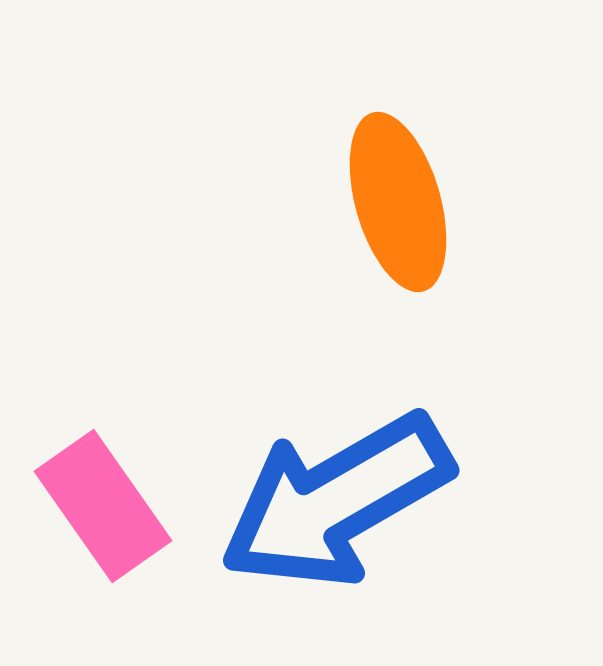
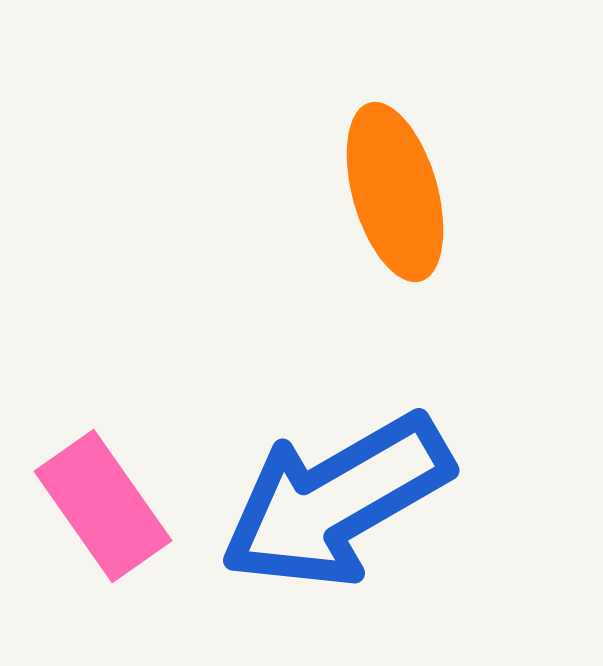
orange ellipse: moved 3 px left, 10 px up
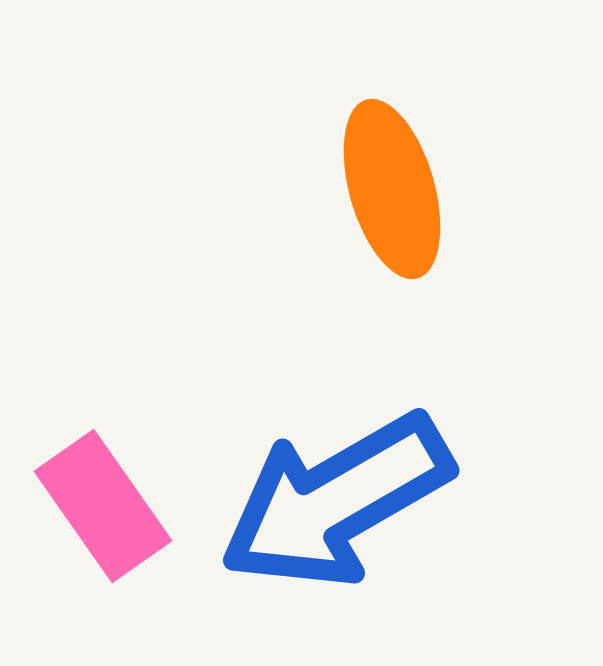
orange ellipse: moved 3 px left, 3 px up
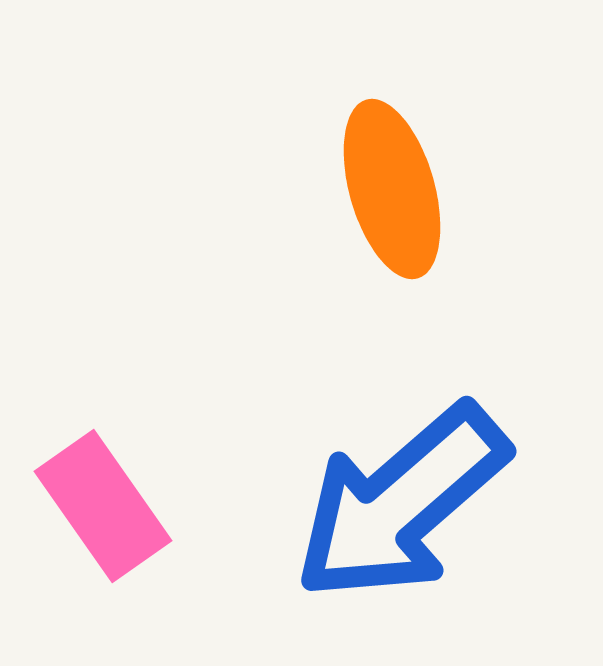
blue arrow: moved 65 px right, 2 px down; rotated 11 degrees counterclockwise
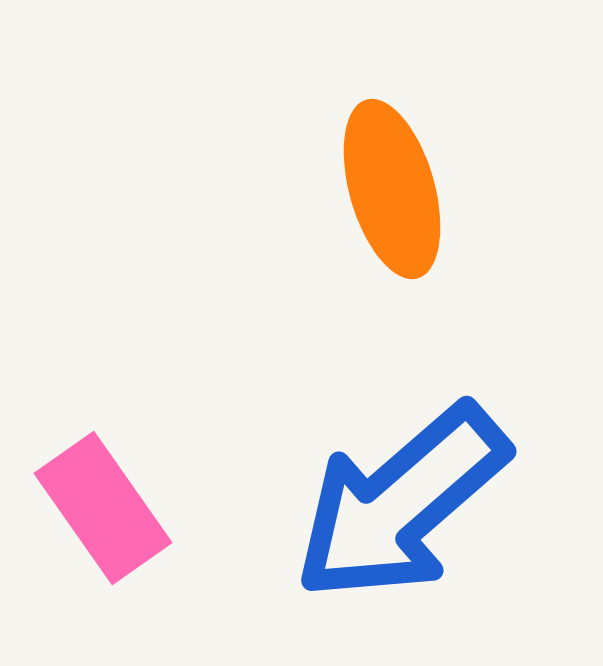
pink rectangle: moved 2 px down
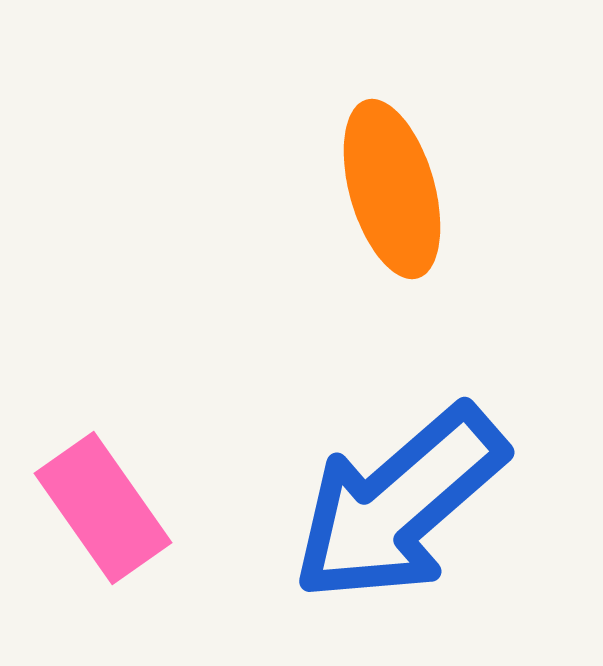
blue arrow: moved 2 px left, 1 px down
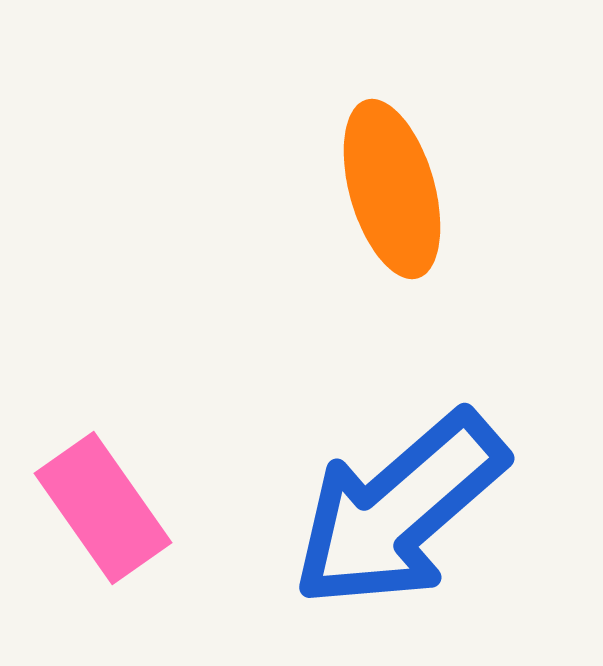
blue arrow: moved 6 px down
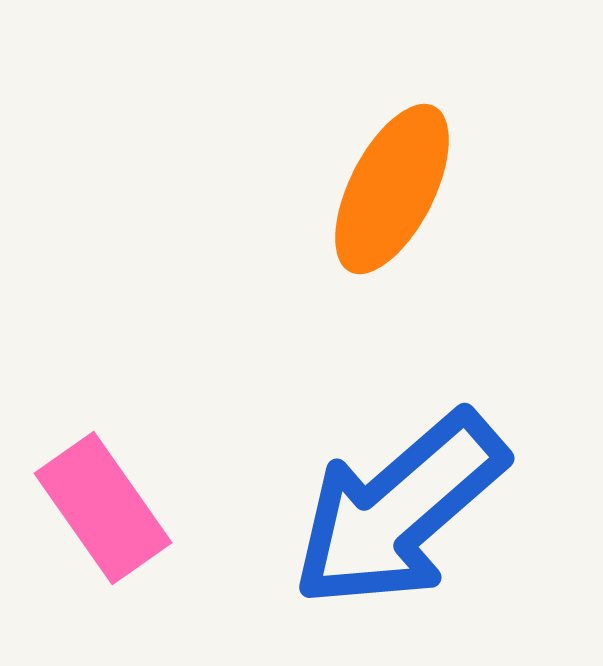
orange ellipse: rotated 43 degrees clockwise
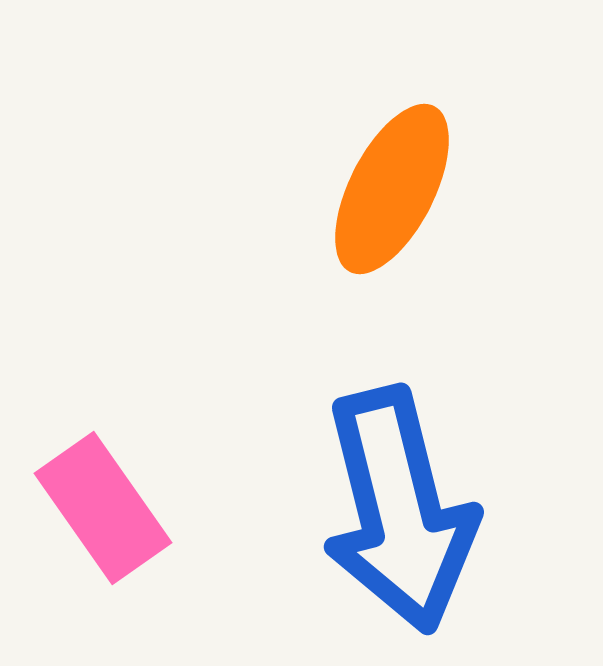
blue arrow: rotated 63 degrees counterclockwise
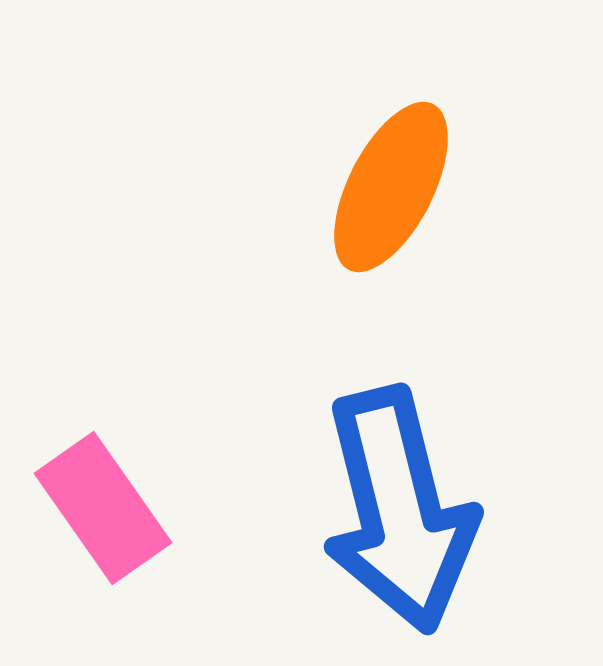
orange ellipse: moved 1 px left, 2 px up
